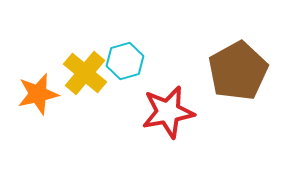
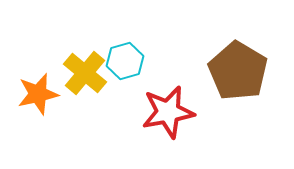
brown pentagon: rotated 12 degrees counterclockwise
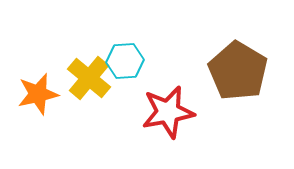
cyan hexagon: rotated 12 degrees clockwise
yellow cross: moved 4 px right, 5 px down
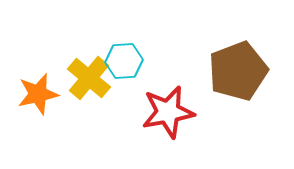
cyan hexagon: moved 1 px left
brown pentagon: rotated 20 degrees clockwise
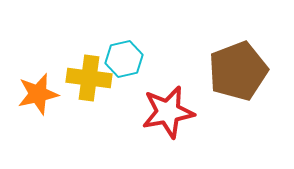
cyan hexagon: moved 2 px up; rotated 9 degrees counterclockwise
yellow cross: rotated 33 degrees counterclockwise
